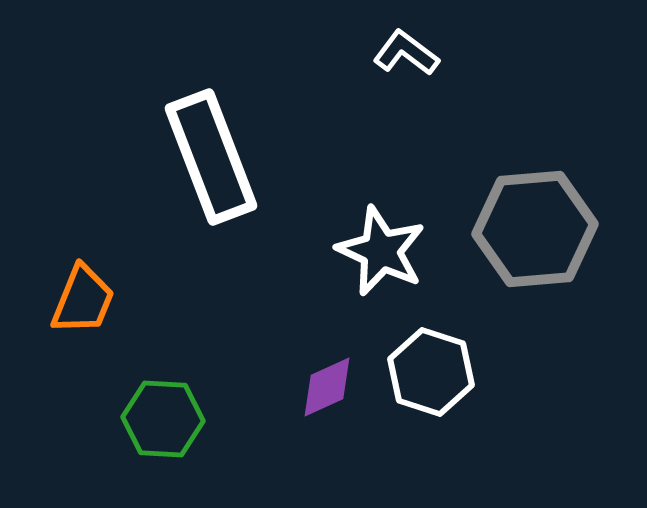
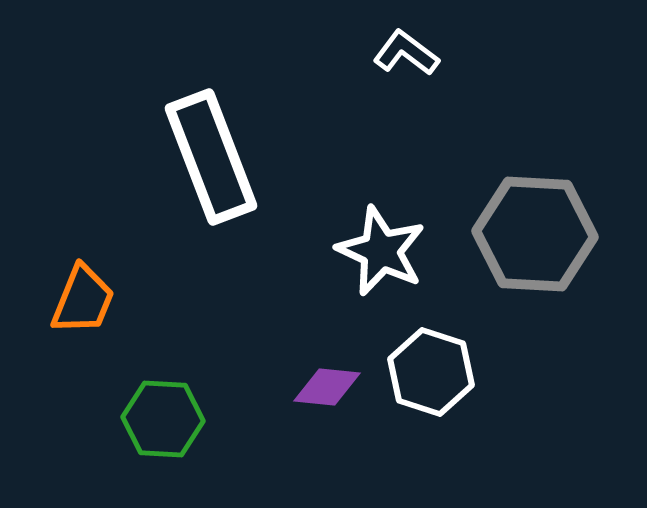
gray hexagon: moved 5 px down; rotated 8 degrees clockwise
purple diamond: rotated 30 degrees clockwise
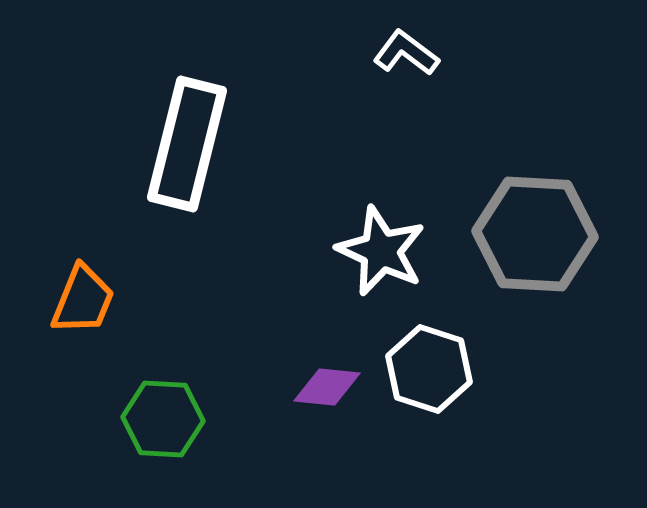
white rectangle: moved 24 px left, 13 px up; rotated 35 degrees clockwise
white hexagon: moved 2 px left, 3 px up
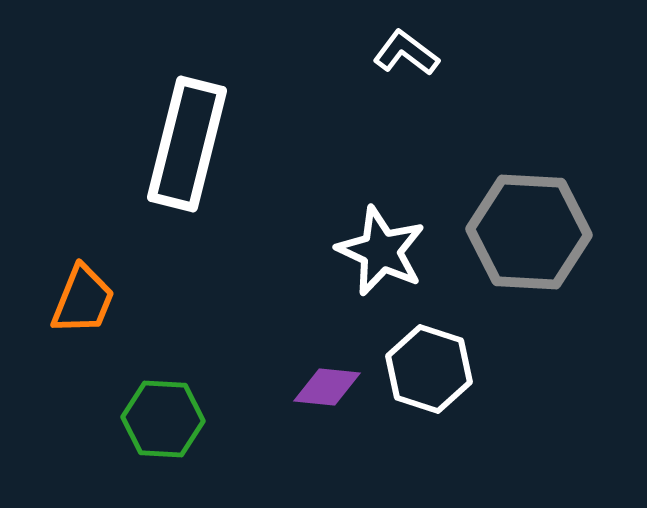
gray hexagon: moved 6 px left, 2 px up
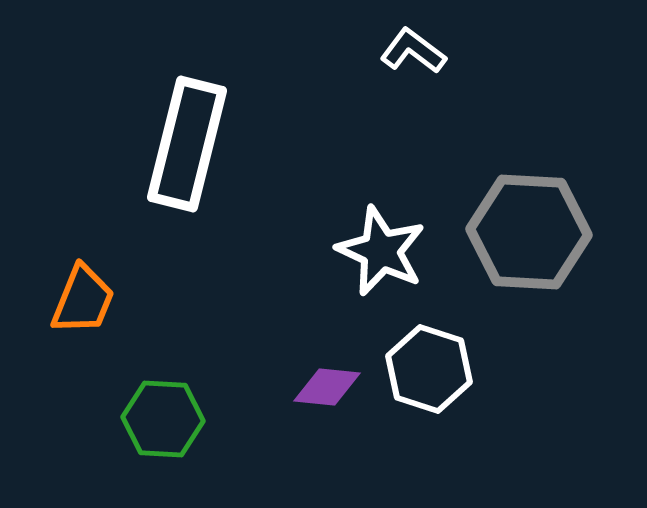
white L-shape: moved 7 px right, 2 px up
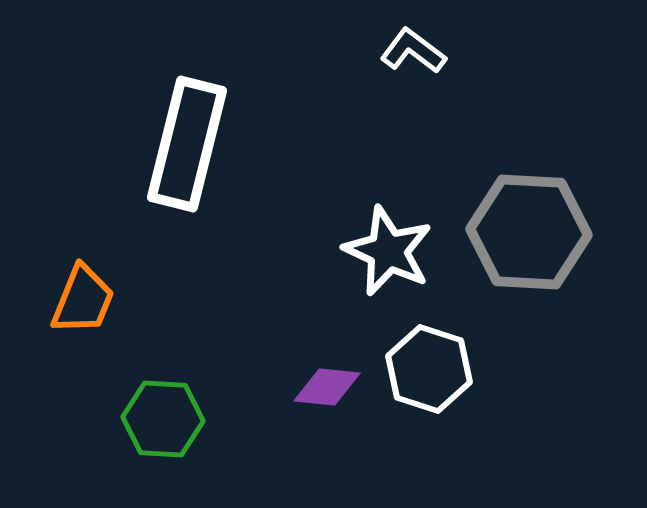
white star: moved 7 px right
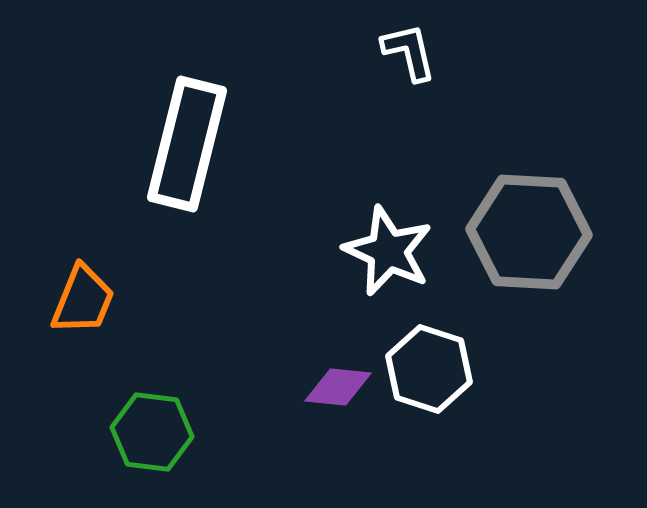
white L-shape: moved 4 px left, 1 px down; rotated 40 degrees clockwise
purple diamond: moved 11 px right
green hexagon: moved 11 px left, 13 px down; rotated 4 degrees clockwise
